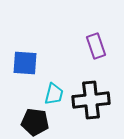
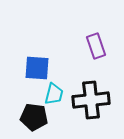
blue square: moved 12 px right, 5 px down
black pentagon: moved 1 px left, 5 px up
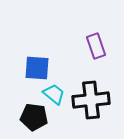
cyan trapezoid: rotated 65 degrees counterclockwise
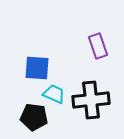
purple rectangle: moved 2 px right
cyan trapezoid: rotated 15 degrees counterclockwise
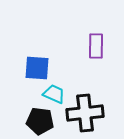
purple rectangle: moved 2 px left; rotated 20 degrees clockwise
black cross: moved 6 px left, 13 px down
black pentagon: moved 6 px right, 4 px down
